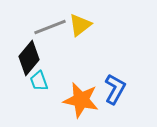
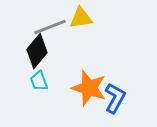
yellow triangle: moved 1 px right, 7 px up; rotated 30 degrees clockwise
black diamond: moved 8 px right, 7 px up
blue L-shape: moved 9 px down
orange star: moved 8 px right, 12 px up; rotated 6 degrees clockwise
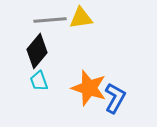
gray line: moved 7 px up; rotated 16 degrees clockwise
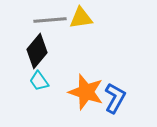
cyan trapezoid: rotated 15 degrees counterclockwise
orange star: moved 3 px left, 4 px down
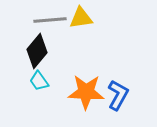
orange star: rotated 15 degrees counterclockwise
blue L-shape: moved 3 px right, 3 px up
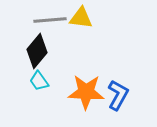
yellow triangle: rotated 15 degrees clockwise
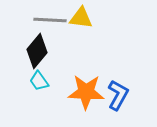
gray line: rotated 8 degrees clockwise
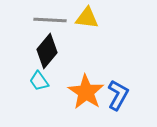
yellow triangle: moved 6 px right
black diamond: moved 10 px right
orange star: rotated 30 degrees clockwise
